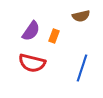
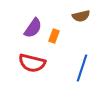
purple semicircle: moved 2 px right, 3 px up
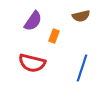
purple semicircle: moved 7 px up
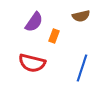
purple semicircle: moved 1 px right, 1 px down
